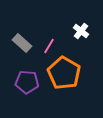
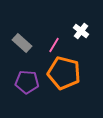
pink line: moved 5 px right, 1 px up
orange pentagon: rotated 16 degrees counterclockwise
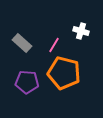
white cross: rotated 21 degrees counterclockwise
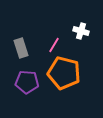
gray rectangle: moved 1 px left, 5 px down; rotated 30 degrees clockwise
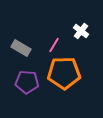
white cross: rotated 21 degrees clockwise
gray rectangle: rotated 42 degrees counterclockwise
orange pentagon: rotated 16 degrees counterclockwise
